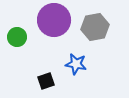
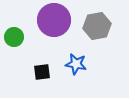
gray hexagon: moved 2 px right, 1 px up
green circle: moved 3 px left
black square: moved 4 px left, 9 px up; rotated 12 degrees clockwise
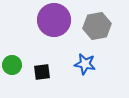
green circle: moved 2 px left, 28 px down
blue star: moved 9 px right
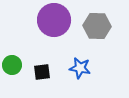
gray hexagon: rotated 12 degrees clockwise
blue star: moved 5 px left, 4 px down
